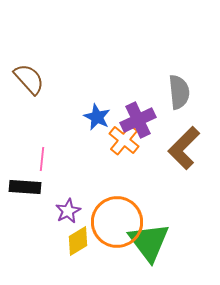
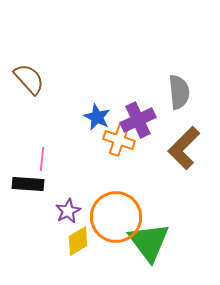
orange cross: moved 5 px left; rotated 20 degrees counterclockwise
black rectangle: moved 3 px right, 3 px up
orange circle: moved 1 px left, 5 px up
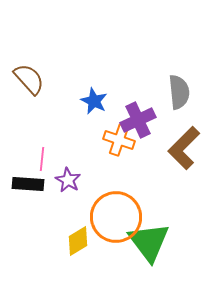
blue star: moved 3 px left, 16 px up
purple star: moved 31 px up; rotated 15 degrees counterclockwise
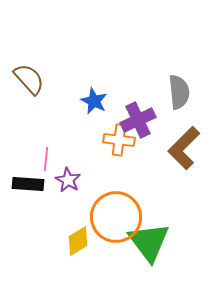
orange cross: rotated 12 degrees counterclockwise
pink line: moved 4 px right
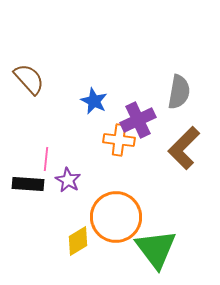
gray semicircle: rotated 16 degrees clockwise
green triangle: moved 7 px right, 7 px down
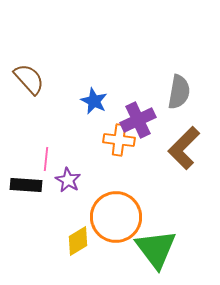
black rectangle: moved 2 px left, 1 px down
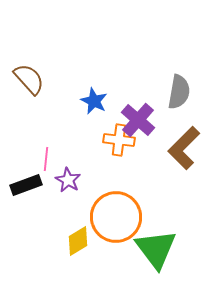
purple cross: rotated 24 degrees counterclockwise
black rectangle: rotated 24 degrees counterclockwise
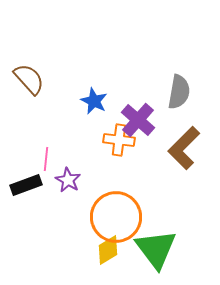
yellow diamond: moved 30 px right, 9 px down
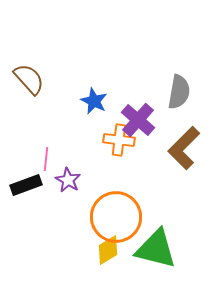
green triangle: rotated 39 degrees counterclockwise
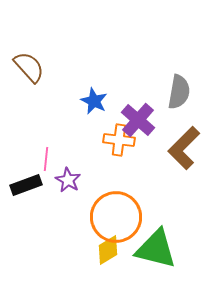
brown semicircle: moved 12 px up
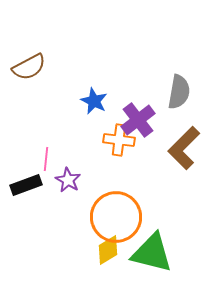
brown semicircle: rotated 104 degrees clockwise
purple cross: rotated 12 degrees clockwise
green triangle: moved 4 px left, 4 px down
